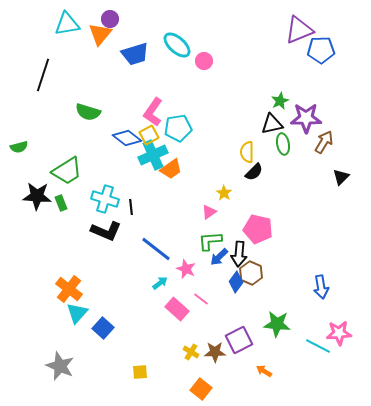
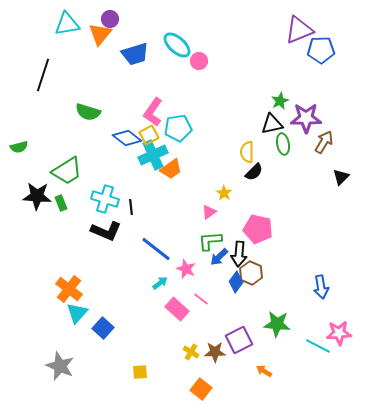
pink circle at (204, 61): moved 5 px left
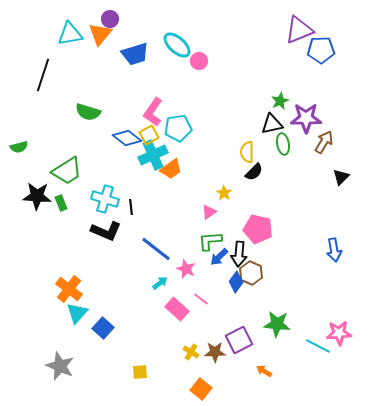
cyan triangle at (67, 24): moved 3 px right, 10 px down
blue arrow at (321, 287): moved 13 px right, 37 px up
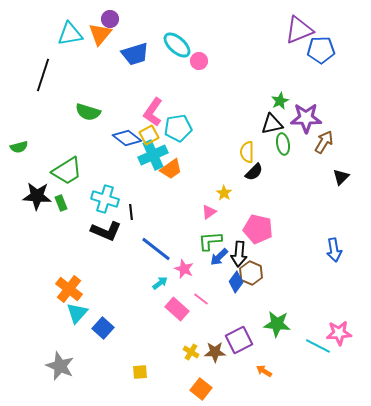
black line at (131, 207): moved 5 px down
pink star at (186, 269): moved 2 px left
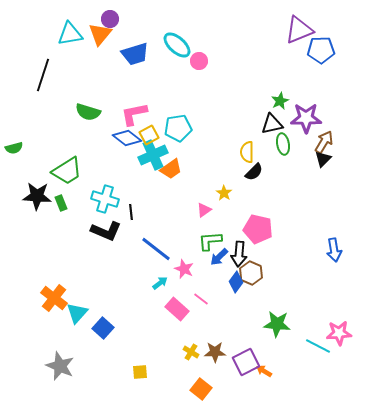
pink L-shape at (153, 112): moved 19 px left, 2 px down; rotated 44 degrees clockwise
green semicircle at (19, 147): moved 5 px left, 1 px down
black triangle at (341, 177): moved 18 px left, 18 px up
pink triangle at (209, 212): moved 5 px left, 2 px up
orange cross at (69, 289): moved 15 px left, 9 px down
purple square at (239, 340): moved 7 px right, 22 px down
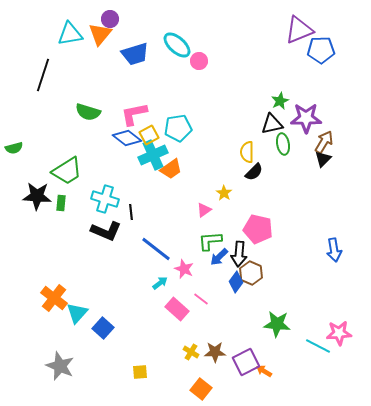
green rectangle at (61, 203): rotated 28 degrees clockwise
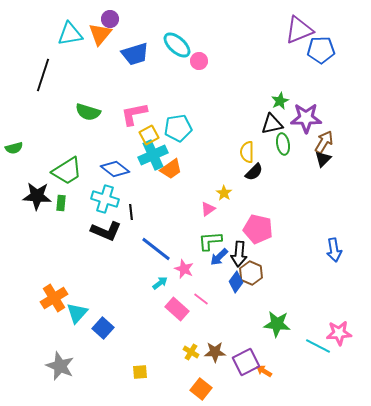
blue diamond at (127, 138): moved 12 px left, 31 px down
pink triangle at (204, 210): moved 4 px right, 1 px up
orange cross at (54, 298): rotated 20 degrees clockwise
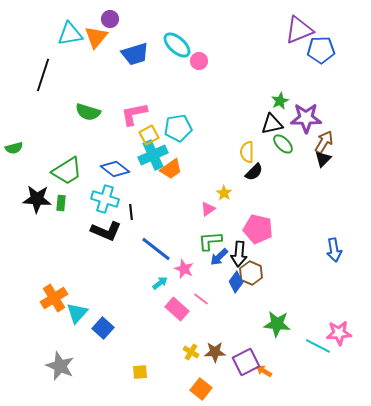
orange triangle at (100, 34): moved 4 px left, 3 px down
green ellipse at (283, 144): rotated 35 degrees counterclockwise
black star at (37, 196): moved 3 px down
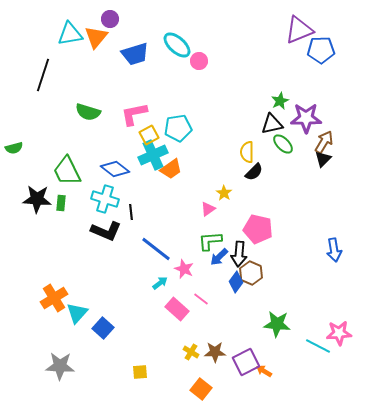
green trapezoid at (67, 171): rotated 96 degrees clockwise
gray star at (60, 366): rotated 20 degrees counterclockwise
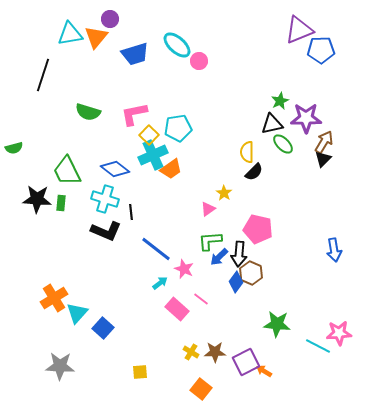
yellow square at (149, 135): rotated 18 degrees counterclockwise
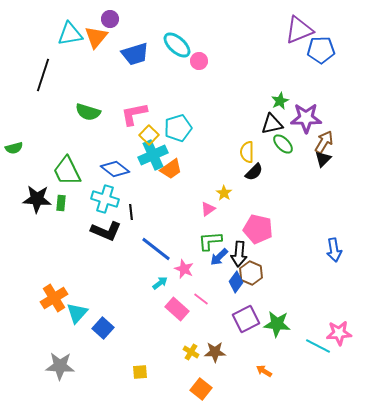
cyan pentagon at (178, 128): rotated 8 degrees counterclockwise
purple square at (246, 362): moved 43 px up
